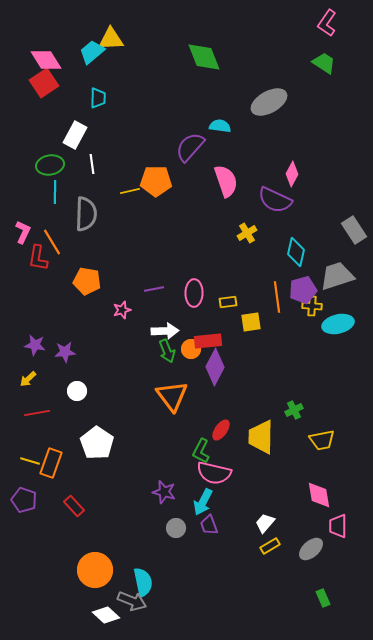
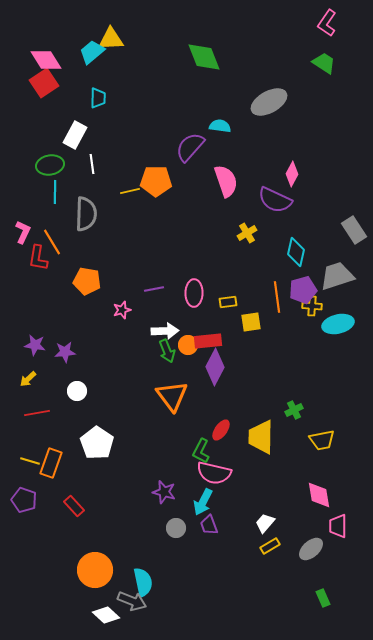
orange circle at (191, 349): moved 3 px left, 4 px up
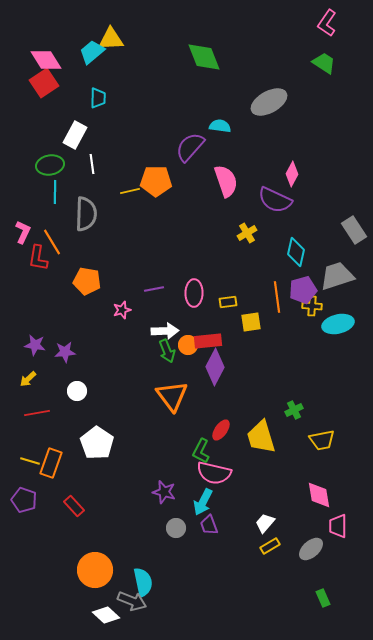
yellow trapezoid at (261, 437): rotated 18 degrees counterclockwise
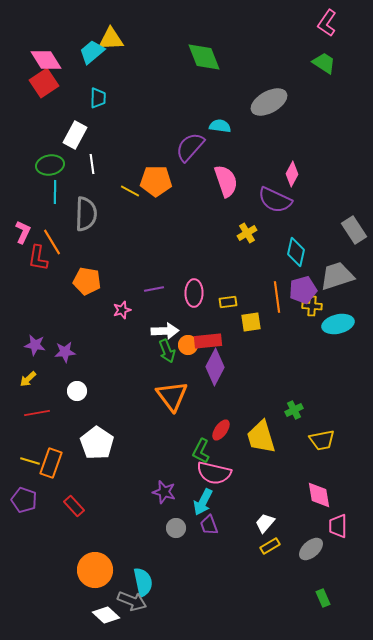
yellow line at (130, 191): rotated 42 degrees clockwise
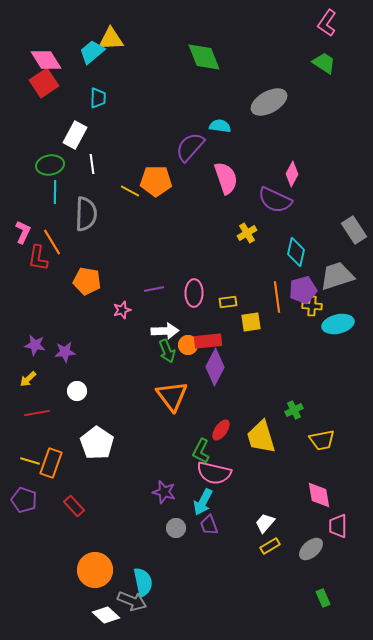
pink semicircle at (226, 181): moved 3 px up
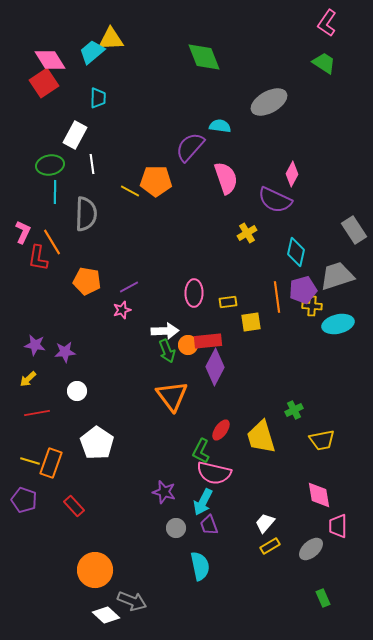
pink diamond at (46, 60): moved 4 px right
purple line at (154, 289): moved 25 px left, 2 px up; rotated 18 degrees counterclockwise
cyan semicircle at (143, 582): moved 57 px right, 16 px up
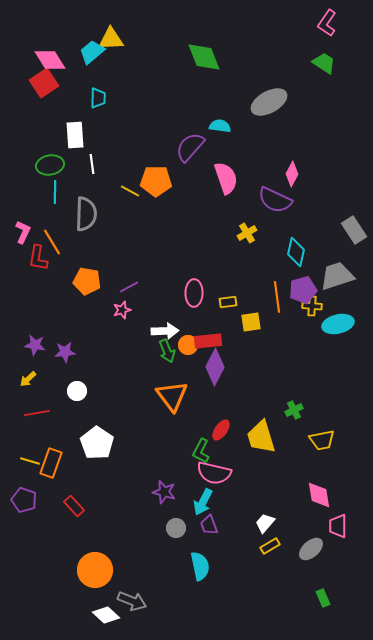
white rectangle at (75, 135): rotated 32 degrees counterclockwise
